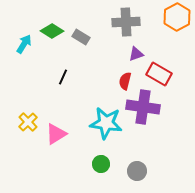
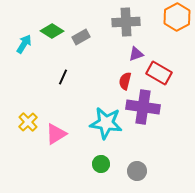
gray rectangle: rotated 60 degrees counterclockwise
red rectangle: moved 1 px up
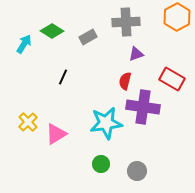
gray rectangle: moved 7 px right
red rectangle: moved 13 px right, 6 px down
cyan star: rotated 16 degrees counterclockwise
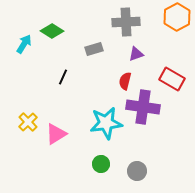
gray rectangle: moved 6 px right, 12 px down; rotated 12 degrees clockwise
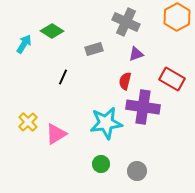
gray cross: rotated 28 degrees clockwise
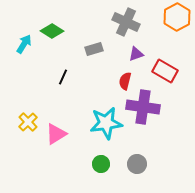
red rectangle: moved 7 px left, 8 px up
gray circle: moved 7 px up
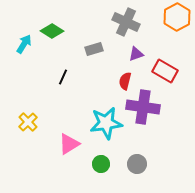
pink triangle: moved 13 px right, 10 px down
